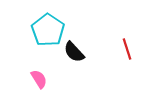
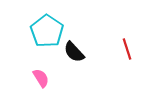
cyan pentagon: moved 1 px left, 1 px down
pink semicircle: moved 2 px right, 1 px up
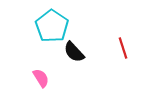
cyan pentagon: moved 5 px right, 5 px up
red line: moved 4 px left, 1 px up
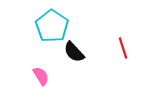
pink semicircle: moved 2 px up
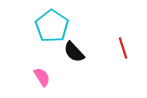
pink semicircle: moved 1 px right, 1 px down
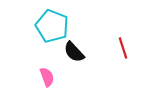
cyan pentagon: rotated 12 degrees counterclockwise
pink semicircle: moved 5 px right; rotated 12 degrees clockwise
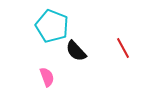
red line: rotated 10 degrees counterclockwise
black semicircle: moved 2 px right, 1 px up
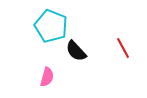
cyan pentagon: moved 1 px left
pink semicircle: rotated 36 degrees clockwise
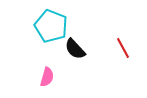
black semicircle: moved 1 px left, 2 px up
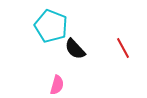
pink semicircle: moved 10 px right, 8 px down
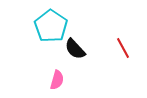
cyan pentagon: rotated 12 degrees clockwise
pink semicircle: moved 5 px up
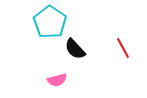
cyan pentagon: moved 1 px left, 4 px up
pink semicircle: rotated 60 degrees clockwise
